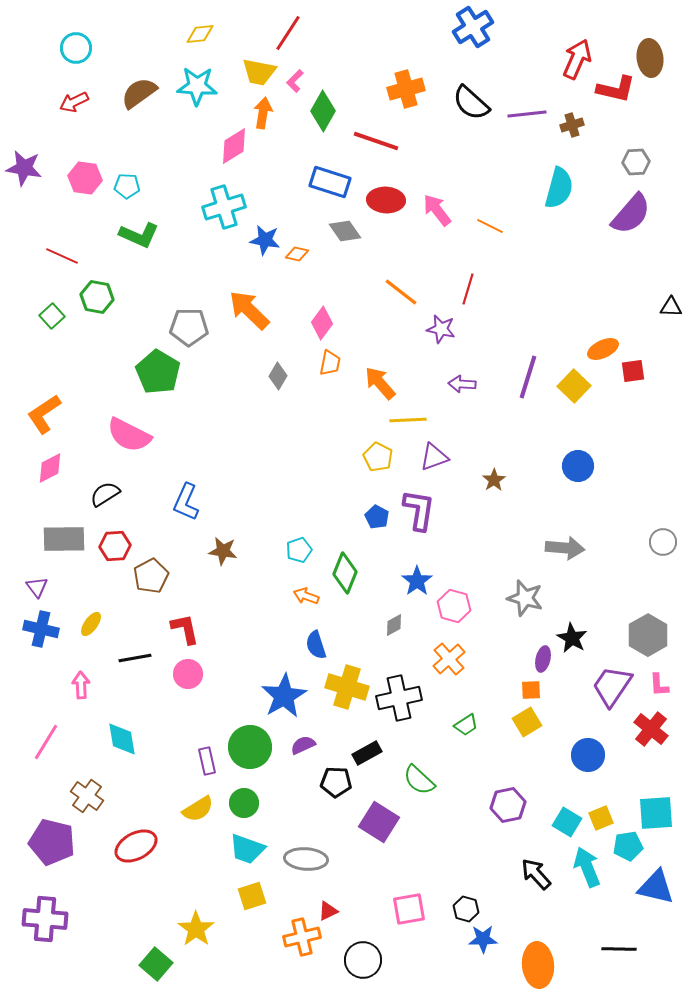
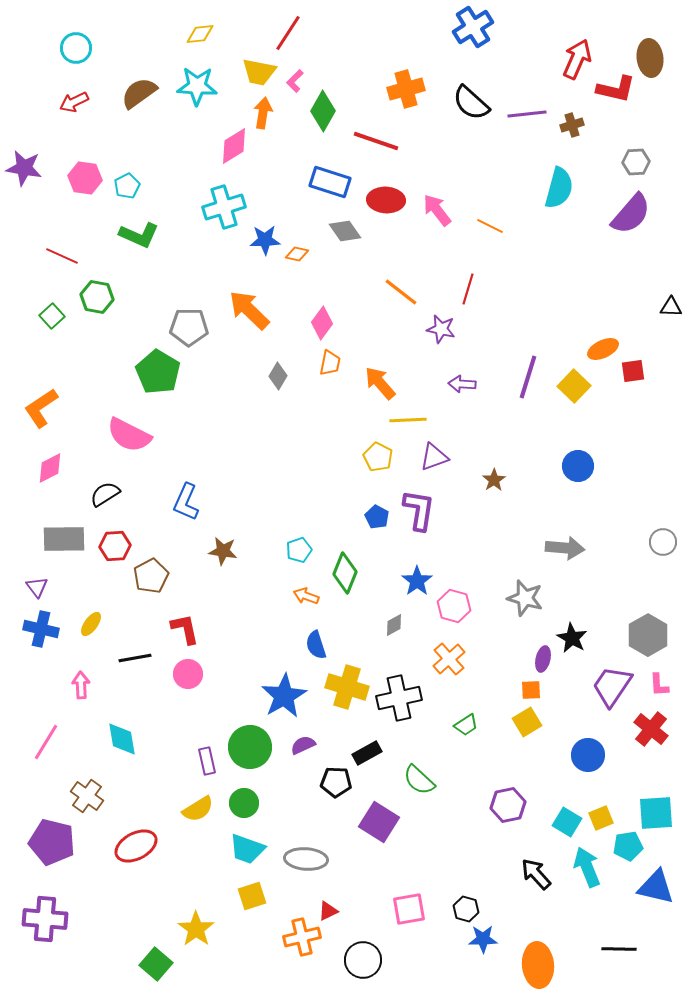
cyan pentagon at (127, 186): rotated 30 degrees counterclockwise
blue star at (265, 240): rotated 12 degrees counterclockwise
orange L-shape at (44, 414): moved 3 px left, 6 px up
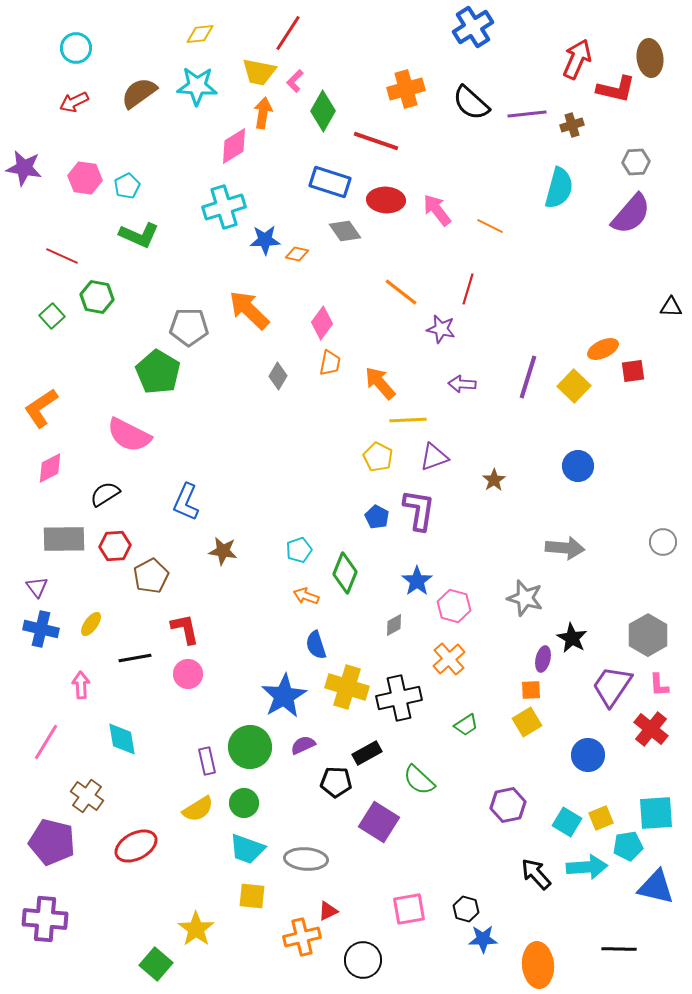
cyan arrow at (587, 867): rotated 108 degrees clockwise
yellow square at (252, 896): rotated 24 degrees clockwise
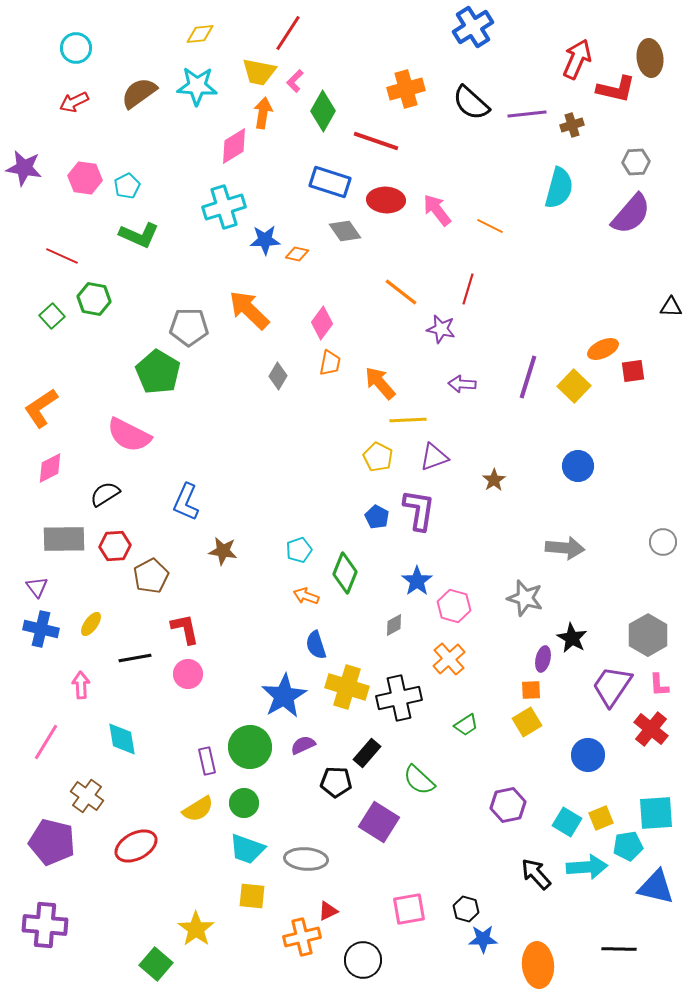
green hexagon at (97, 297): moved 3 px left, 2 px down
black rectangle at (367, 753): rotated 20 degrees counterclockwise
purple cross at (45, 919): moved 6 px down
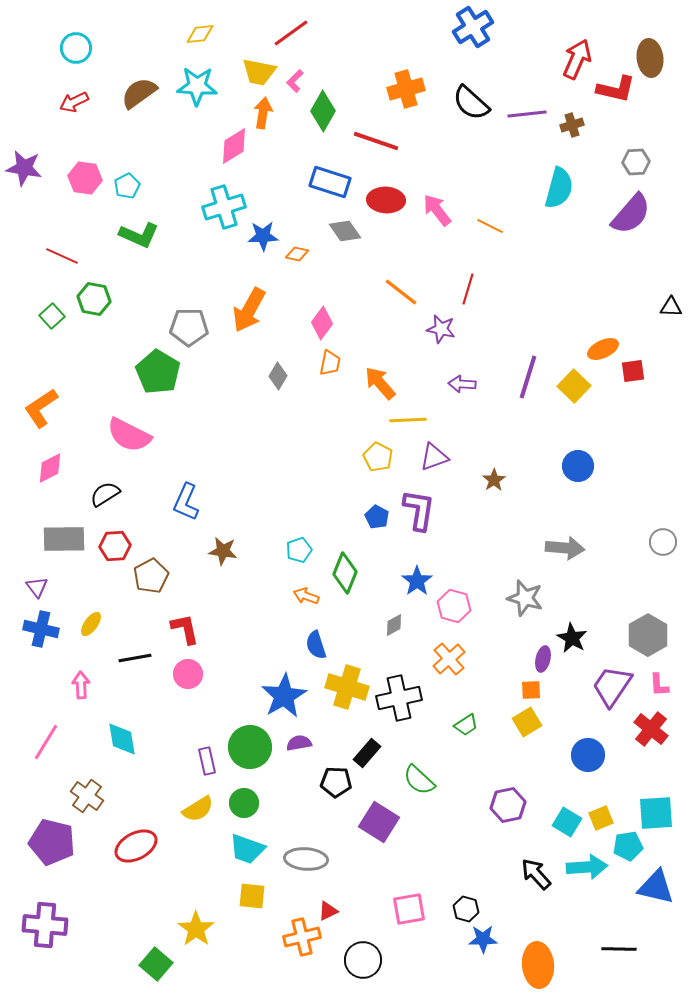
red line at (288, 33): moved 3 px right; rotated 21 degrees clockwise
blue star at (265, 240): moved 2 px left, 4 px up
orange arrow at (249, 310): rotated 105 degrees counterclockwise
purple semicircle at (303, 745): moved 4 px left, 2 px up; rotated 15 degrees clockwise
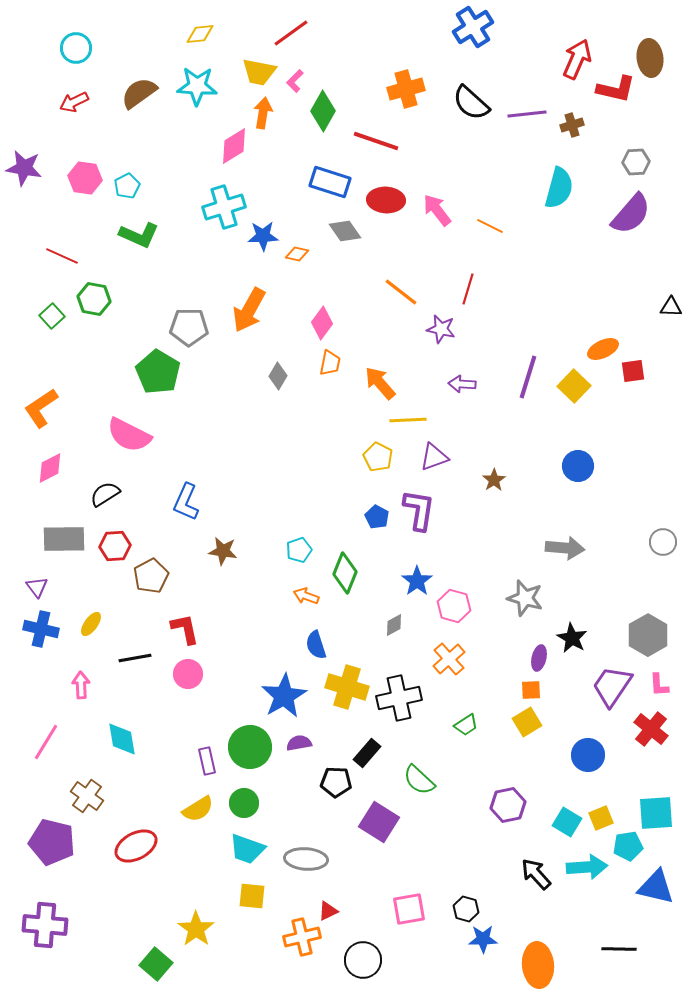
purple ellipse at (543, 659): moved 4 px left, 1 px up
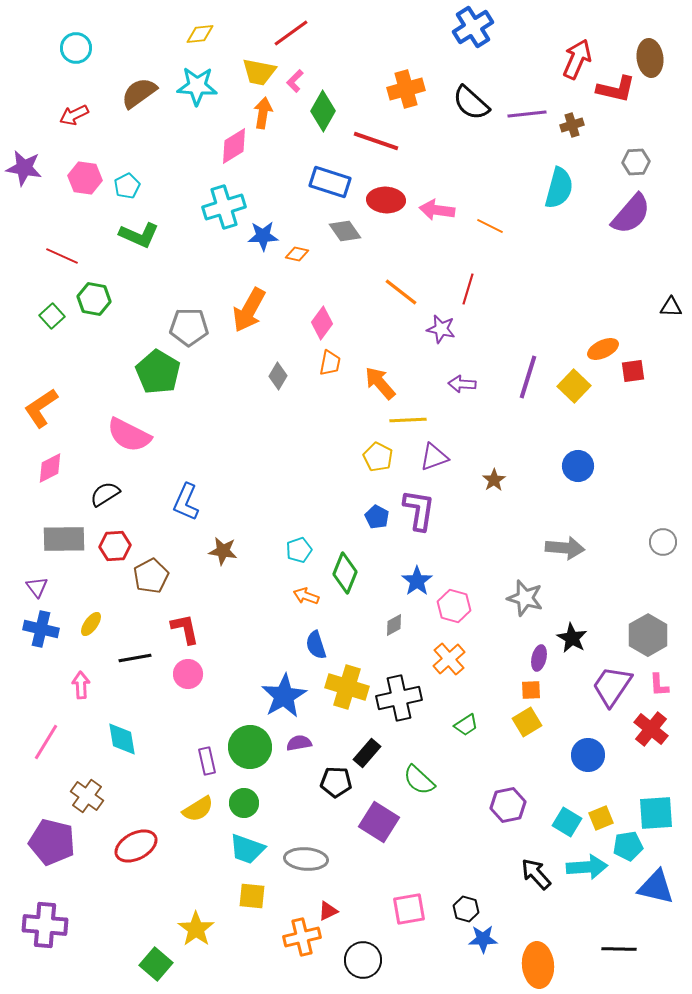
red arrow at (74, 102): moved 13 px down
pink arrow at (437, 210): rotated 44 degrees counterclockwise
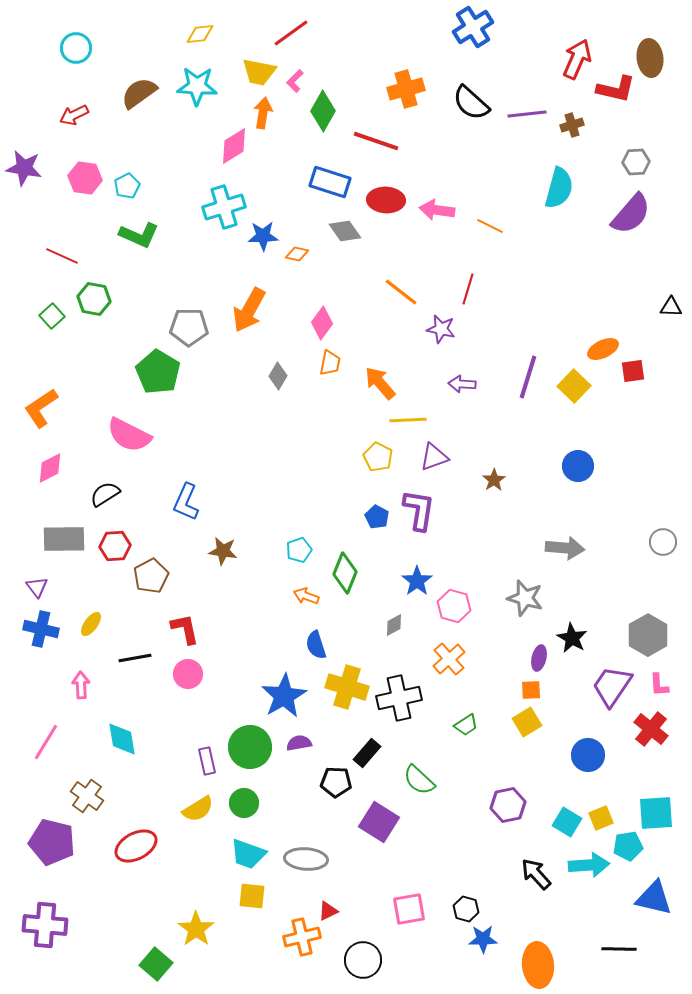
cyan trapezoid at (247, 849): moved 1 px right, 5 px down
cyan arrow at (587, 867): moved 2 px right, 2 px up
blue triangle at (656, 887): moved 2 px left, 11 px down
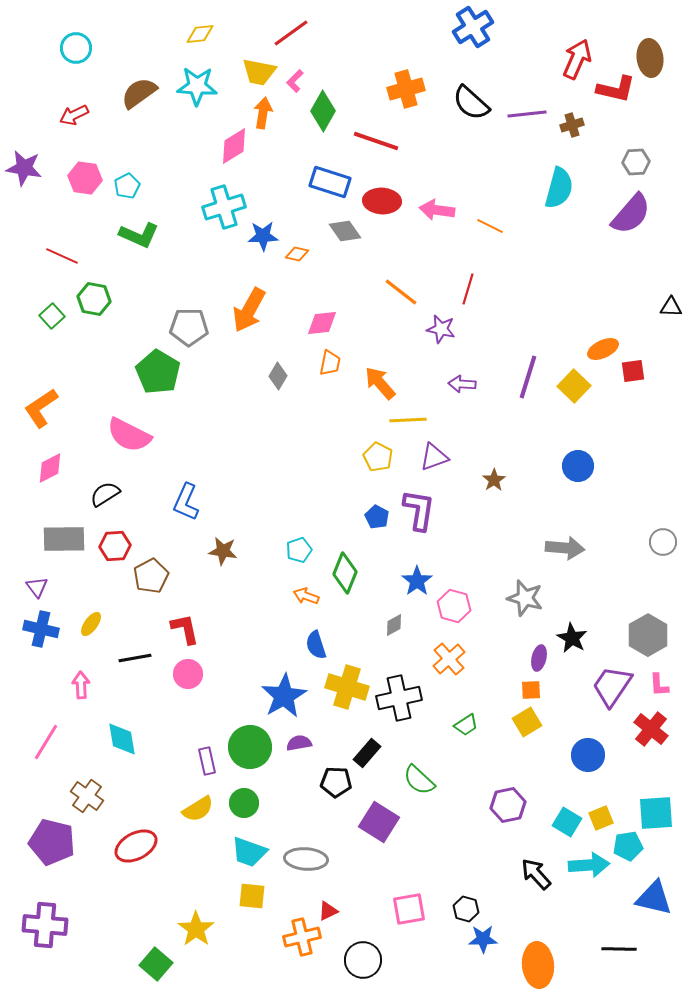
red ellipse at (386, 200): moved 4 px left, 1 px down
pink diamond at (322, 323): rotated 48 degrees clockwise
cyan trapezoid at (248, 854): moved 1 px right, 2 px up
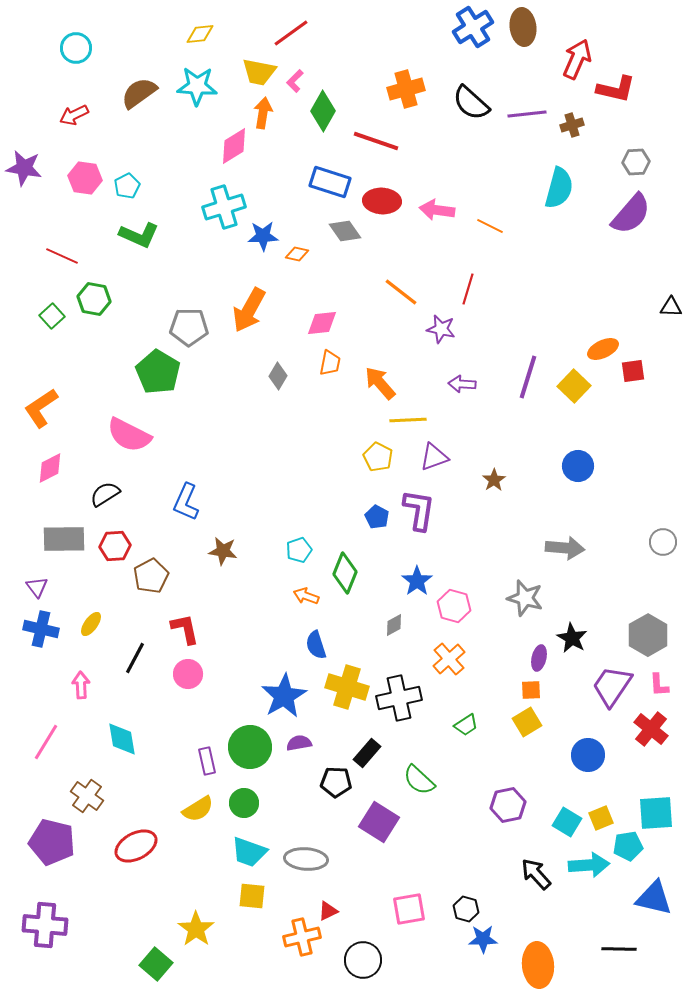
brown ellipse at (650, 58): moved 127 px left, 31 px up
black line at (135, 658): rotated 52 degrees counterclockwise
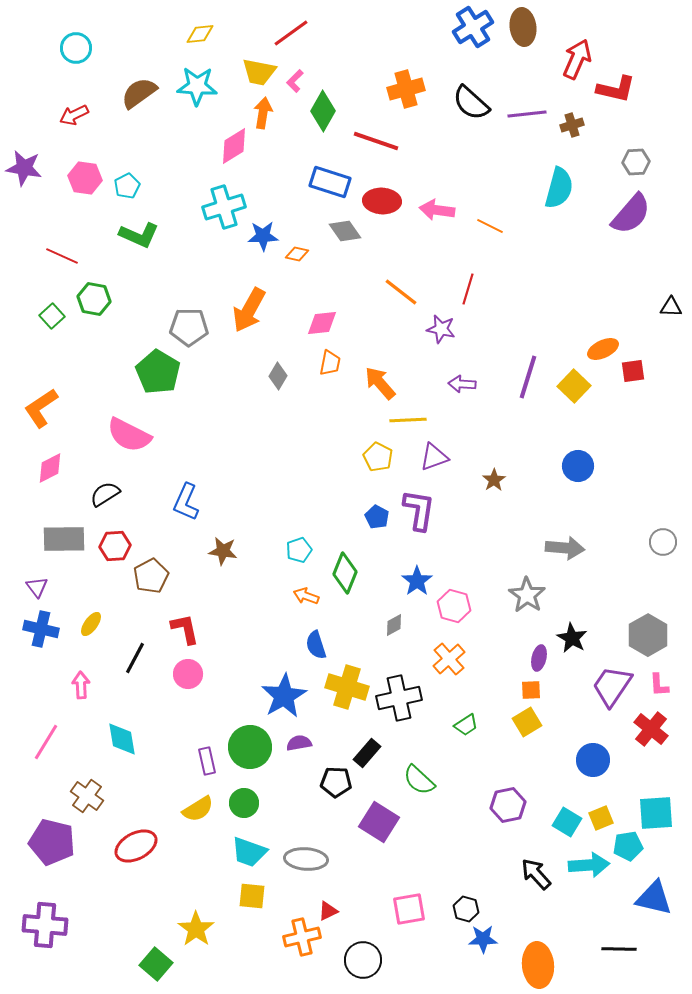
gray star at (525, 598): moved 2 px right, 3 px up; rotated 18 degrees clockwise
blue circle at (588, 755): moved 5 px right, 5 px down
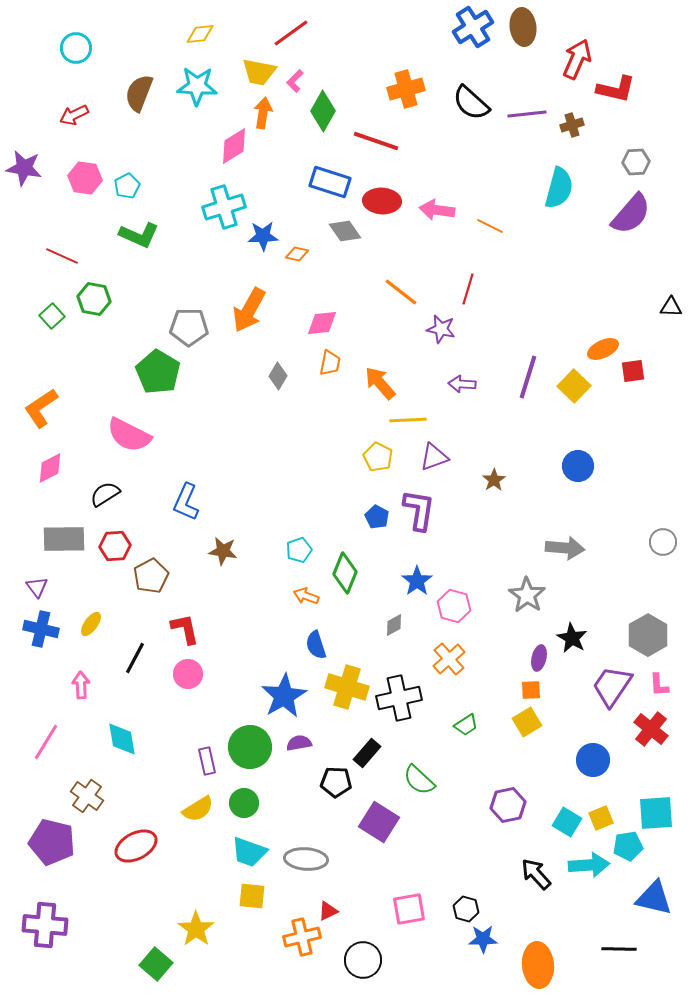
brown semicircle at (139, 93): rotated 33 degrees counterclockwise
